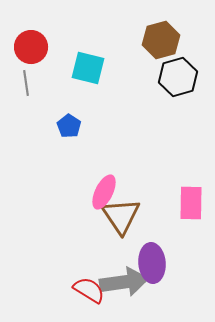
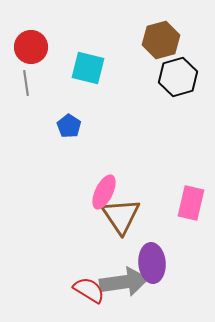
pink rectangle: rotated 12 degrees clockwise
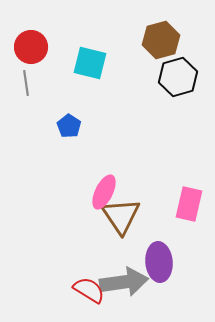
cyan square: moved 2 px right, 5 px up
pink rectangle: moved 2 px left, 1 px down
purple ellipse: moved 7 px right, 1 px up
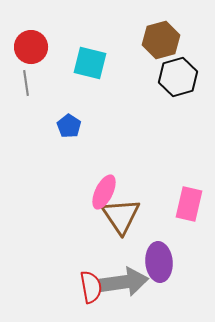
red semicircle: moved 2 px right, 3 px up; rotated 48 degrees clockwise
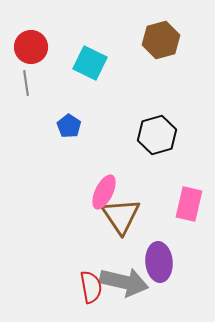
cyan square: rotated 12 degrees clockwise
black hexagon: moved 21 px left, 58 px down
gray arrow: rotated 21 degrees clockwise
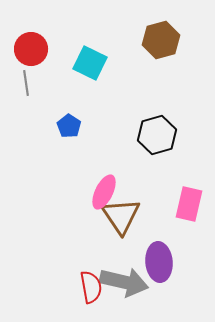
red circle: moved 2 px down
